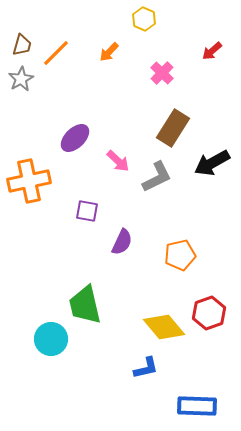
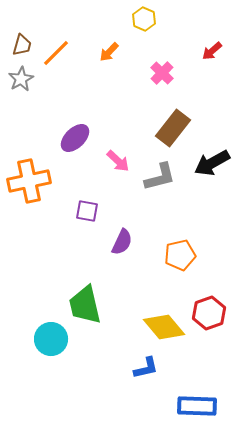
brown rectangle: rotated 6 degrees clockwise
gray L-shape: moved 3 px right; rotated 12 degrees clockwise
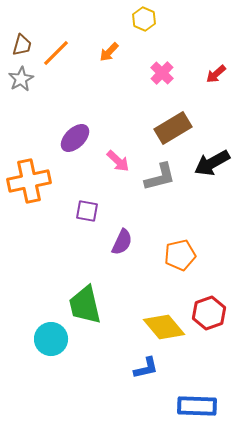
red arrow: moved 4 px right, 23 px down
brown rectangle: rotated 21 degrees clockwise
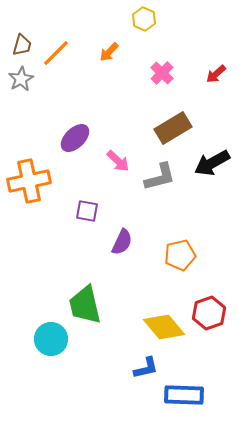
blue rectangle: moved 13 px left, 11 px up
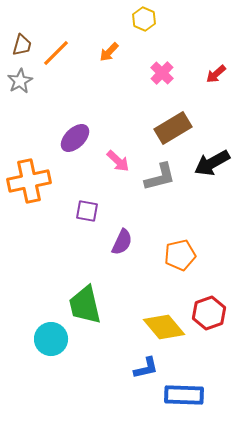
gray star: moved 1 px left, 2 px down
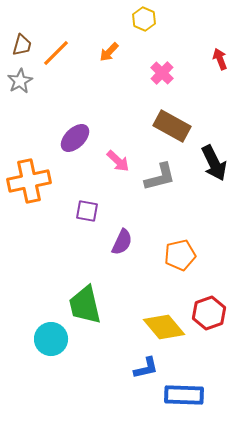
red arrow: moved 4 px right, 15 px up; rotated 110 degrees clockwise
brown rectangle: moved 1 px left, 2 px up; rotated 60 degrees clockwise
black arrow: moved 2 px right; rotated 87 degrees counterclockwise
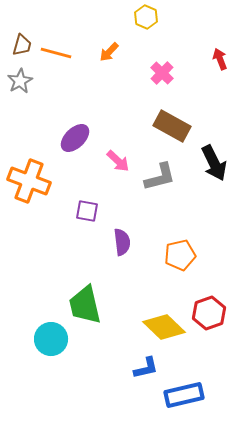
yellow hexagon: moved 2 px right, 2 px up
orange line: rotated 60 degrees clockwise
orange cross: rotated 33 degrees clockwise
purple semicircle: rotated 32 degrees counterclockwise
yellow diamond: rotated 6 degrees counterclockwise
blue rectangle: rotated 15 degrees counterclockwise
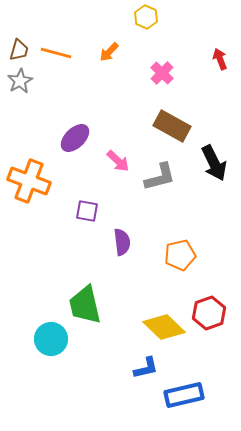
brown trapezoid: moved 3 px left, 5 px down
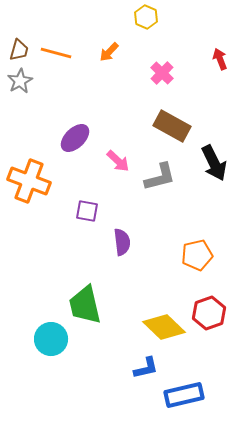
orange pentagon: moved 17 px right
